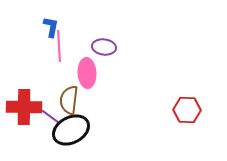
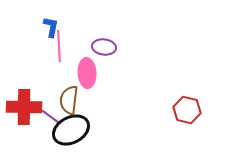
red hexagon: rotated 12 degrees clockwise
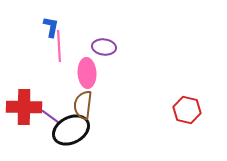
brown semicircle: moved 14 px right, 5 px down
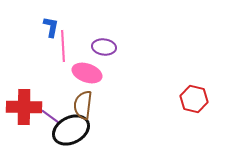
pink line: moved 4 px right
pink ellipse: rotated 68 degrees counterclockwise
red hexagon: moved 7 px right, 11 px up
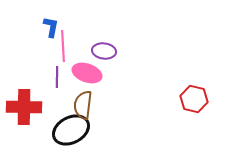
purple ellipse: moved 4 px down
purple line: moved 6 px right, 40 px up; rotated 55 degrees clockwise
